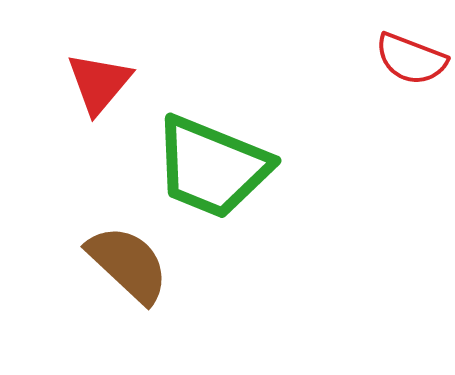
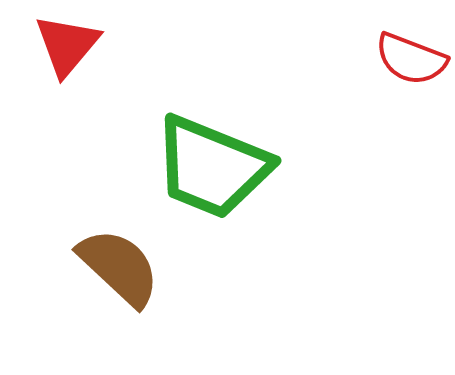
red triangle: moved 32 px left, 38 px up
brown semicircle: moved 9 px left, 3 px down
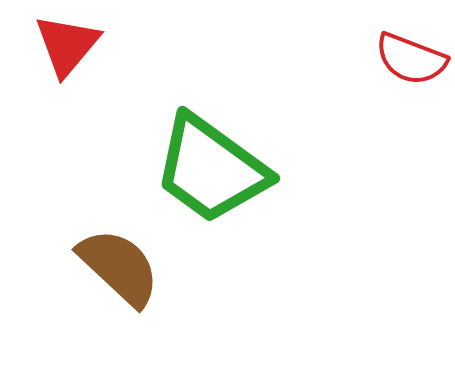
green trapezoid: moved 1 px left, 2 px down; rotated 14 degrees clockwise
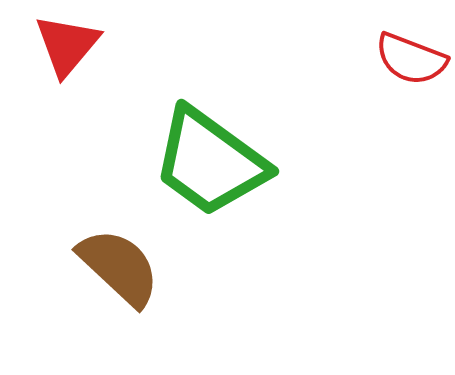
green trapezoid: moved 1 px left, 7 px up
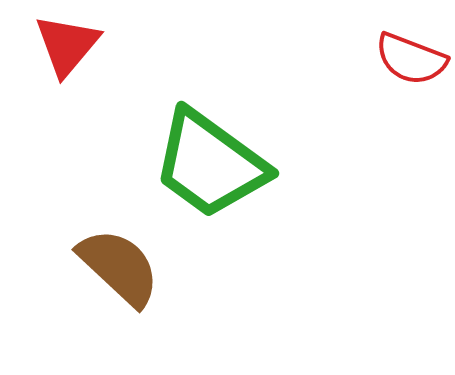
green trapezoid: moved 2 px down
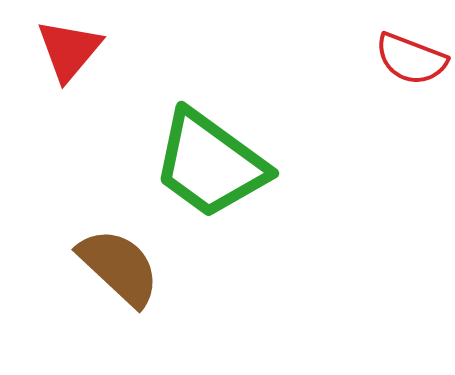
red triangle: moved 2 px right, 5 px down
